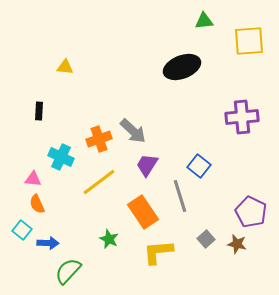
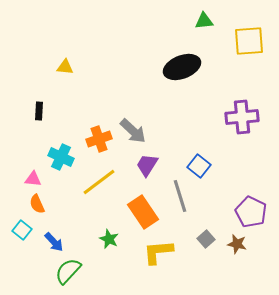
blue arrow: moved 6 px right, 1 px up; rotated 45 degrees clockwise
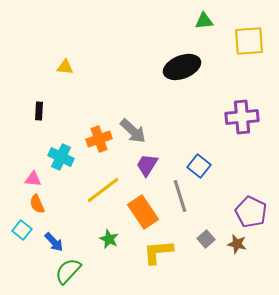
yellow line: moved 4 px right, 8 px down
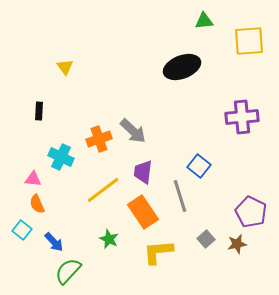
yellow triangle: rotated 48 degrees clockwise
purple trapezoid: moved 4 px left, 7 px down; rotated 25 degrees counterclockwise
brown star: rotated 24 degrees counterclockwise
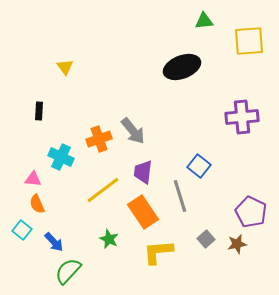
gray arrow: rotated 8 degrees clockwise
